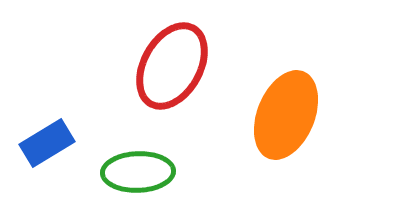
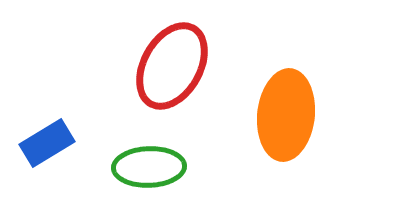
orange ellipse: rotated 16 degrees counterclockwise
green ellipse: moved 11 px right, 5 px up
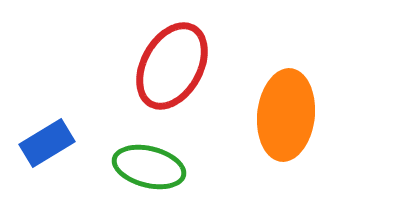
green ellipse: rotated 16 degrees clockwise
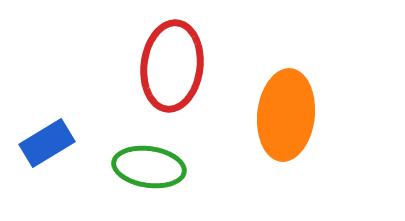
red ellipse: rotated 22 degrees counterclockwise
green ellipse: rotated 6 degrees counterclockwise
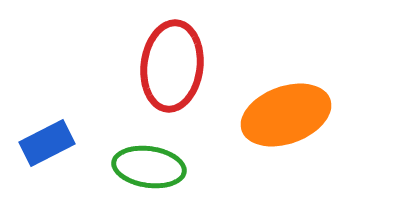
orange ellipse: rotated 64 degrees clockwise
blue rectangle: rotated 4 degrees clockwise
